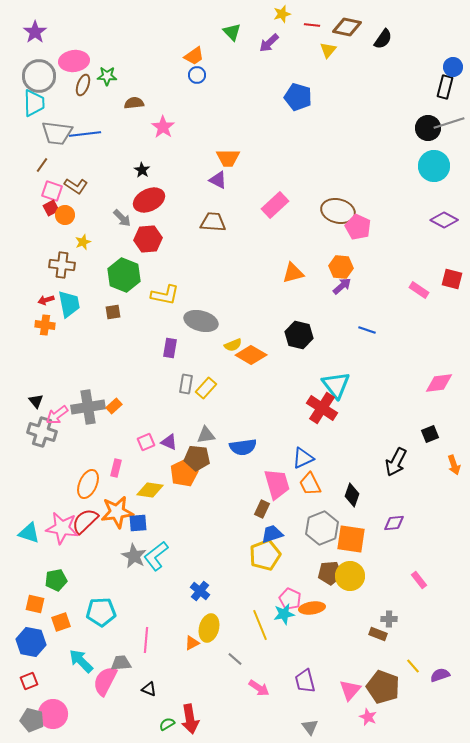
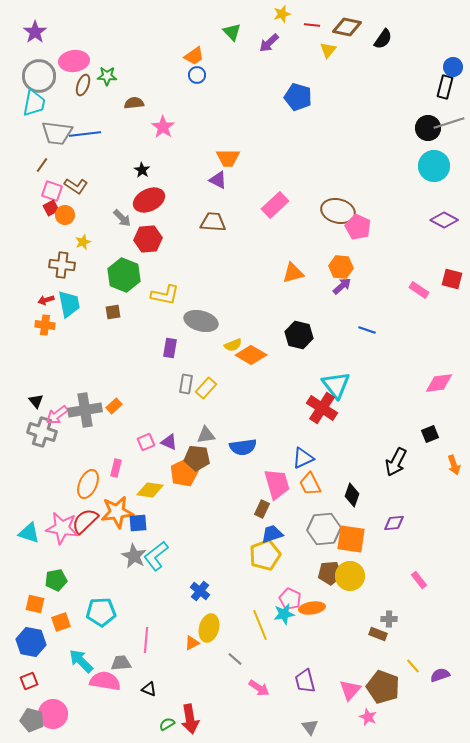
cyan trapezoid at (34, 103): rotated 12 degrees clockwise
gray cross at (88, 407): moved 3 px left, 3 px down
gray hexagon at (322, 528): moved 2 px right, 1 px down; rotated 16 degrees clockwise
pink semicircle at (105, 681): rotated 72 degrees clockwise
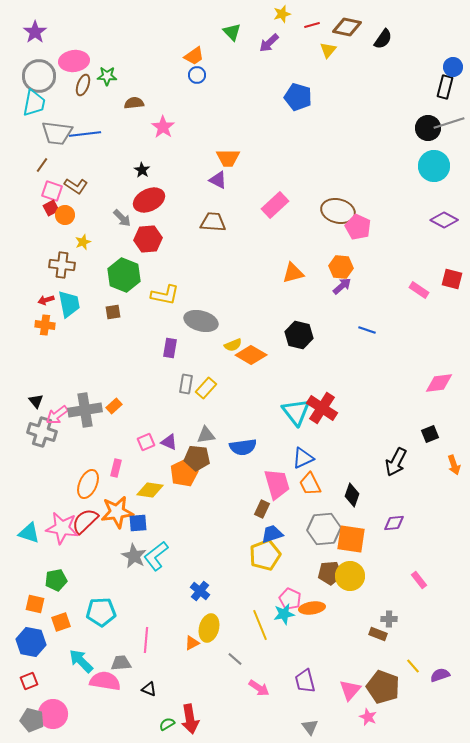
red line at (312, 25): rotated 21 degrees counterclockwise
cyan triangle at (336, 385): moved 40 px left, 27 px down
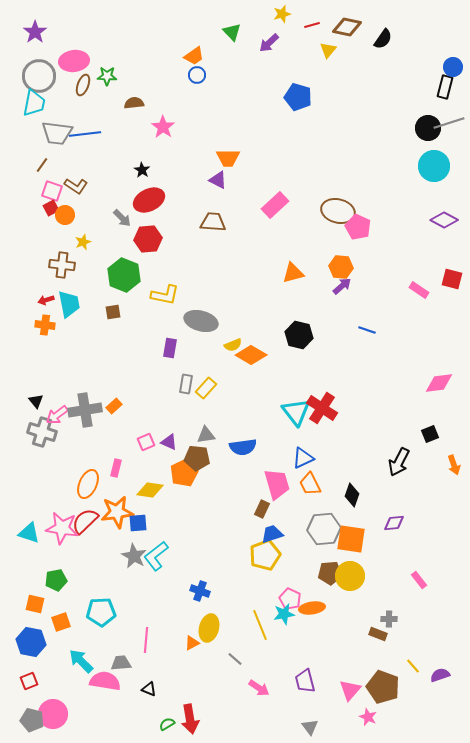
black arrow at (396, 462): moved 3 px right
blue cross at (200, 591): rotated 18 degrees counterclockwise
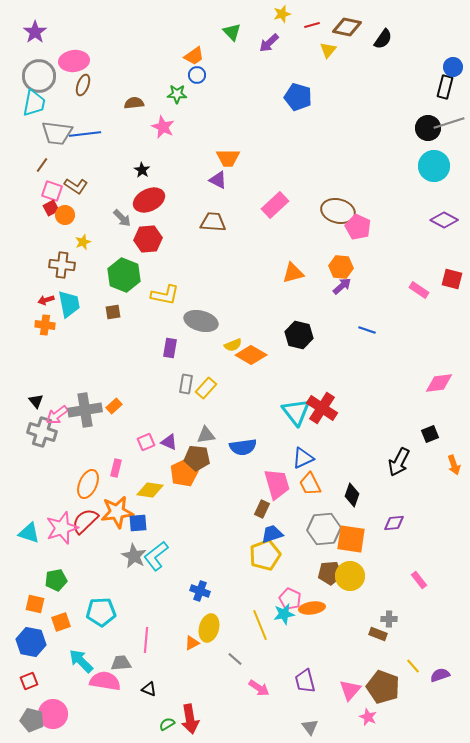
green star at (107, 76): moved 70 px right, 18 px down
pink star at (163, 127): rotated 10 degrees counterclockwise
pink star at (62, 528): rotated 28 degrees counterclockwise
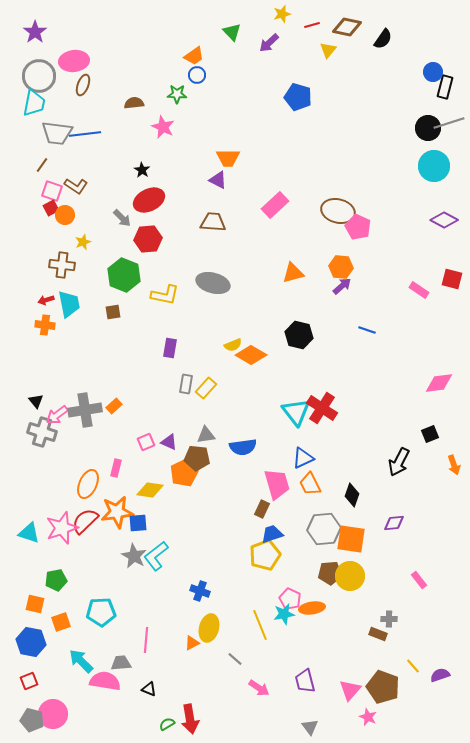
blue circle at (453, 67): moved 20 px left, 5 px down
gray ellipse at (201, 321): moved 12 px right, 38 px up
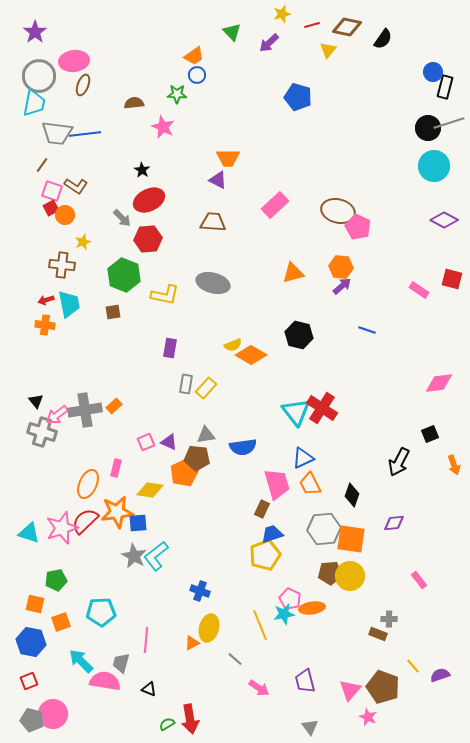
gray trapezoid at (121, 663): rotated 70 degrees counterclockwise
